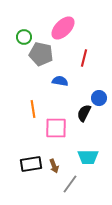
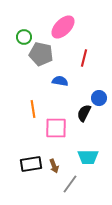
pink ellipse: moved 1 px up
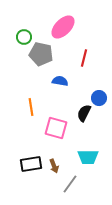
orange line: moved 2 px left, 2 px up
pink square: rotated 15 degrees clockwise
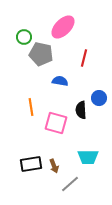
black semicircle: moved 3 px left, 3 px up; rotated 30 degrees counterclockwise
pink square: moved 5 px up
gray line: rotated 12 degrees clockwise
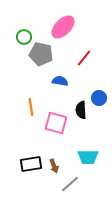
red line: rotated 24 degrees clockwise
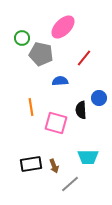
green circle: moved 2 px left, 1 px down
blue semicircle: rotated 14 degrees counterclockwise
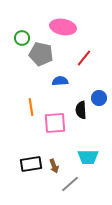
pink ellipse: rotated 55 degrees clockwise
pink square: moved 1 px left; rotated 20 degrees counterclockwise
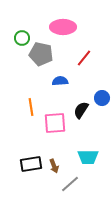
pink ellipse: rotated 10 degrees counterclockwise
blue circle: moved 3 px right
black semicircle: rotated 36 degrees clockwise
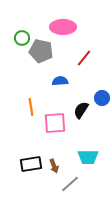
gray pentagon: moved 3 px up
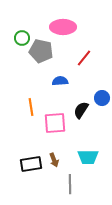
brown arrow: moved 6 px up
gray line: rotated 48 degrees counterclockwise
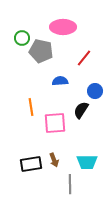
blue circle: moved 7 px left, 7 px up
cyan trapezoid: moved 1 px left, 5 px down
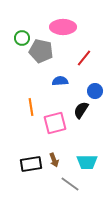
pink square: rotated 10 degrees counterclockwise
gray line: rotated 54 degrees counterclockwise
